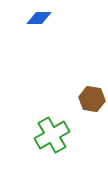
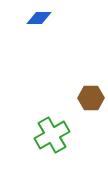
brown hexagon: moved 1 px left, 1 px up; rotated 10 degrees counterclockwise
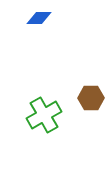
green cross: moved 8 px left, 20 px up
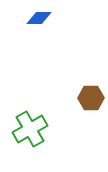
green cross: moved 14 px left, 14 px down
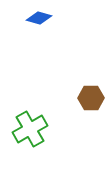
blue diamond: rotated 15 degrees clockwise
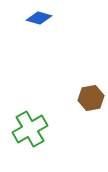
brown hexagon: rotated 10 degrees counterclockwise
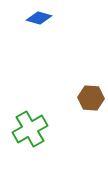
brown hexagon: rotated 15 degrees clockwise
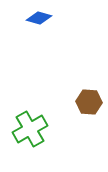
brown hexagon: moved 2 px left, 4 px down
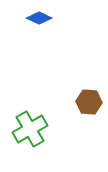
blue diamond: rotated 10 degrees clockwise
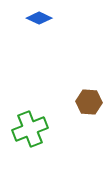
green cross: rotated 8 degrees clockwise
